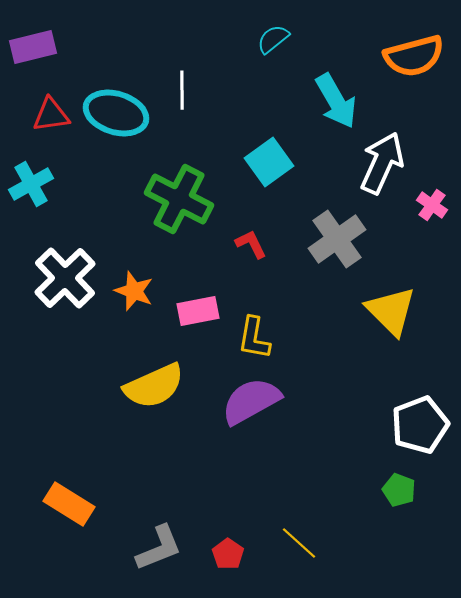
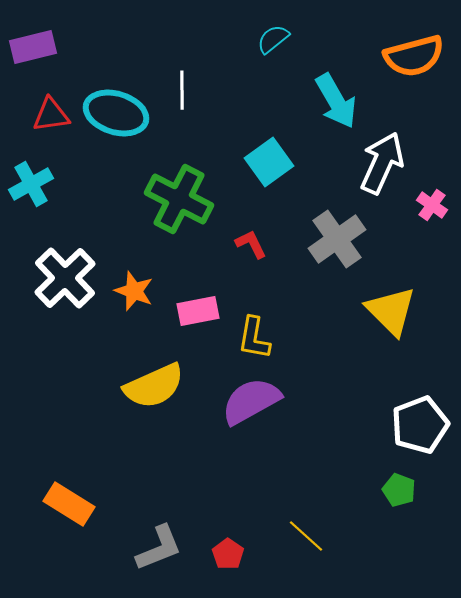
yellow line: moved 7 px right, 7 px up
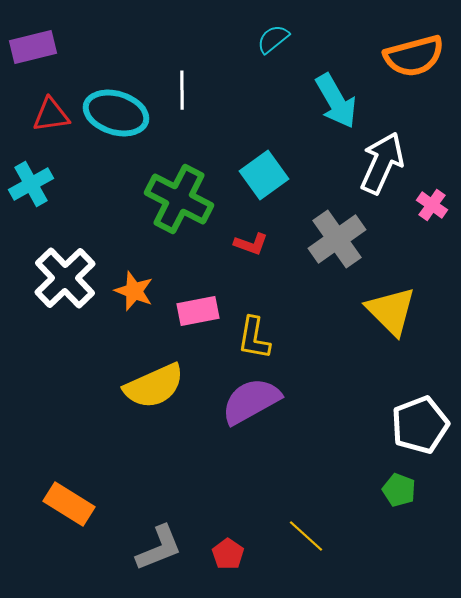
cyan square: moved 5 px left, 13 px down
red L-shape: rotated 136 degrees clockwise
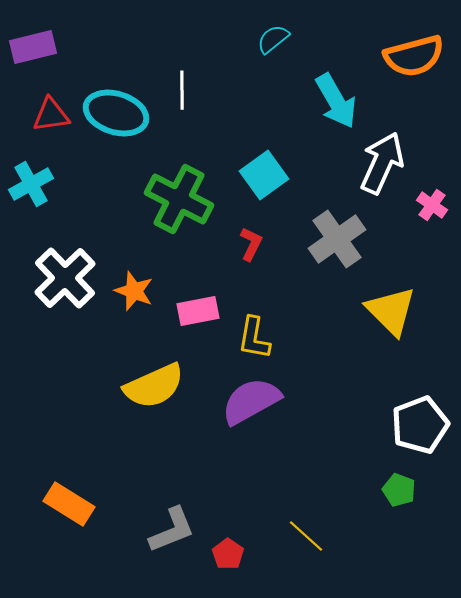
red L-shape: rotated 84 degrees counterclockwise
gray L-shape: moved 13 px right, 18 px up
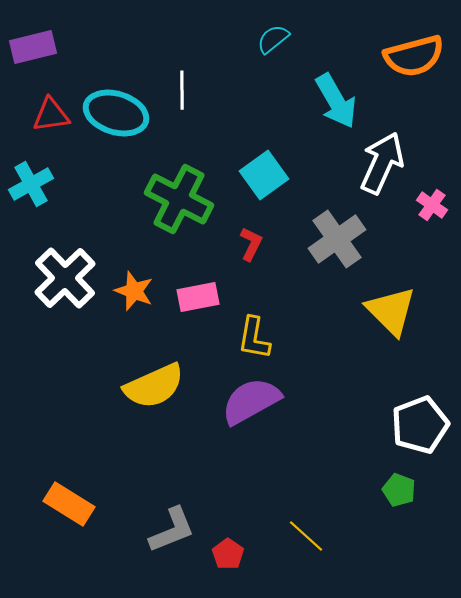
pink rectangle: moved 14 px up
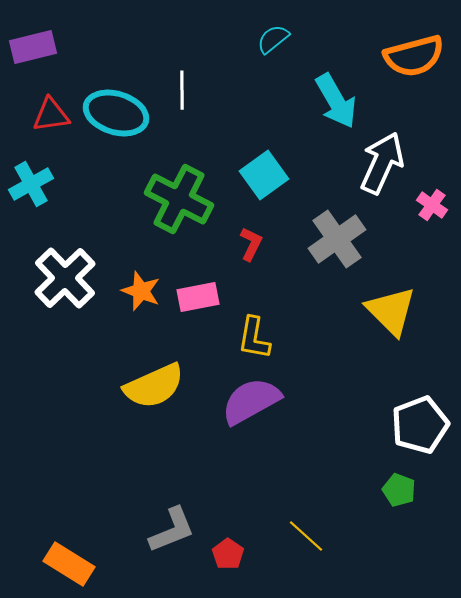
orange star: moved 7 px right
orange rectangle: moved 60 px down
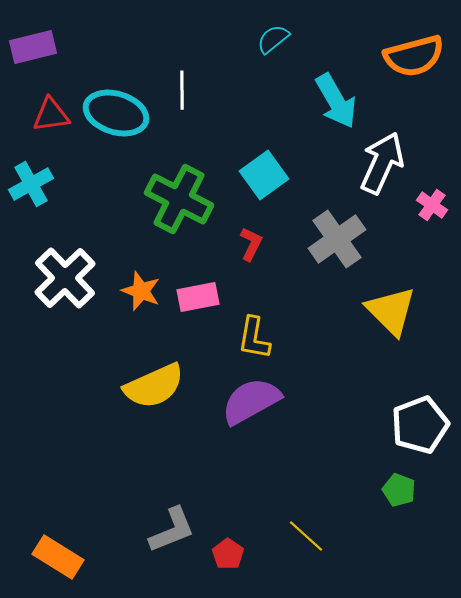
orange rectangle: moved 11 px left, 7 px up
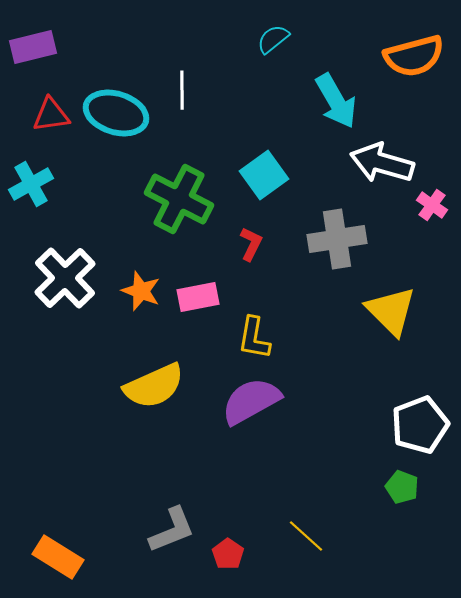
white arrow: rotated 98 degrees counterclockwise
gray cross: rotated 26 degrees clockwise
green pentagon: moved 3 px right, 3 px up
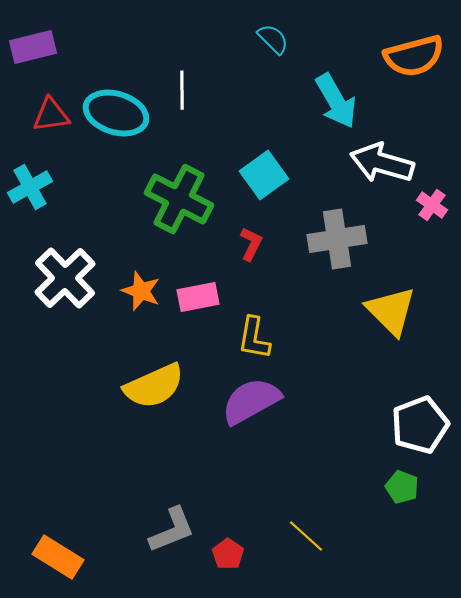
cyan semicircle: rotated 84 degrees clockwise
cyan cross: moved 1 px left, 3 px down
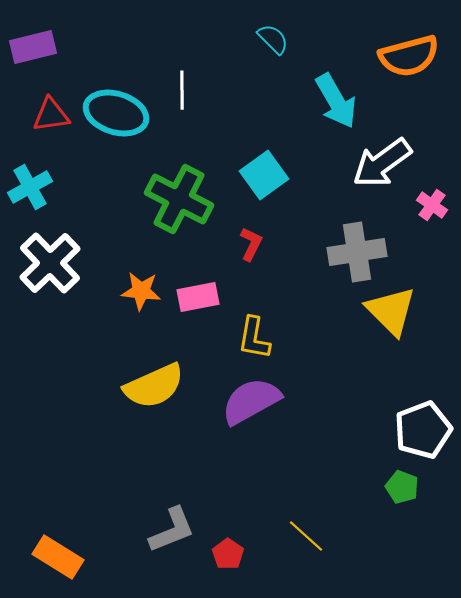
orange semicircle: moved 5 px left
white arrow: rotated 52 degrees counterclockwise
gray cross: moved 20 px right, 13 px down
white cross: moved 15 px left, 15 px up
orange star: rotated 15 degrees counterclockwise
white pentagon: moved 3 px right, 5 px down
